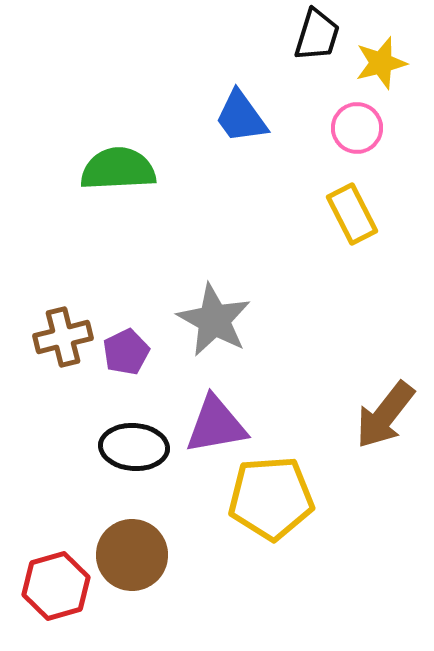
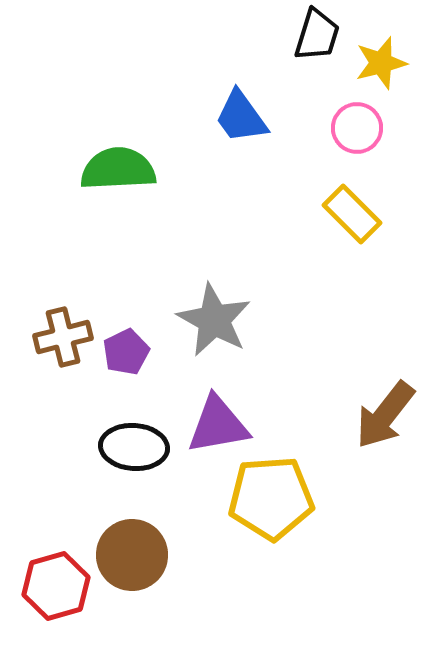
yellow rectangle: rotated 18 degrees counterclockwise
purple triangle: moved 2 px right
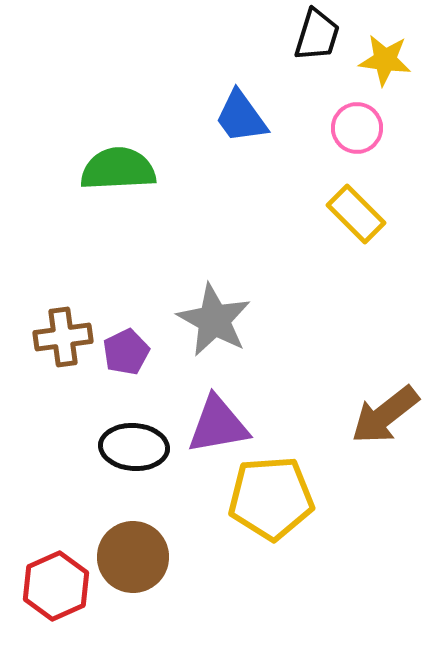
yellow star: moved 4 px right, 3 px up; rotated 22 degrees clockwise
yellow rectangle: moved 4 px right
brown cross: rotated 6 degrees clockwise
brown arrow: rotated 14 degrees clockwise
brown circle: moved 1 px right, 2 px down
red hexagon: rotated 8 degrees counterclockwise
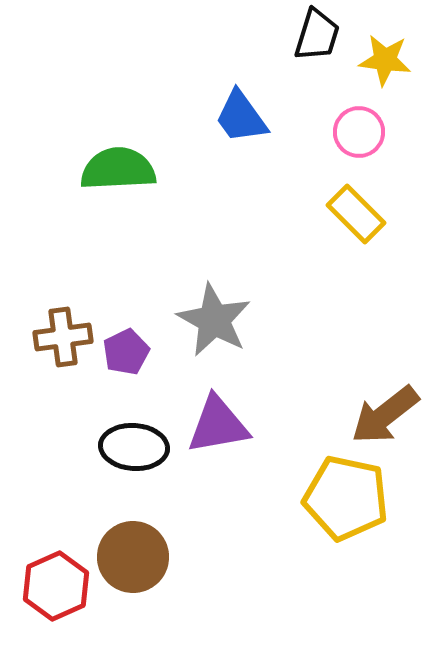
pink circle: moved 2 px right, 4 px down
yellow pentagon: moved 75 px right; rotated 16 degrees clockwise
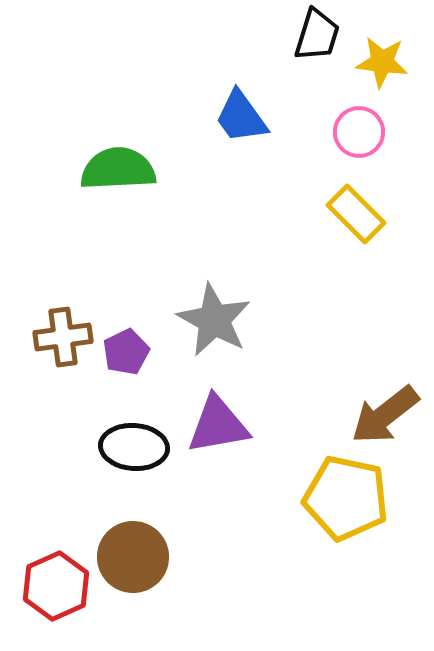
yellow star: moved 3 px left, 2 px down
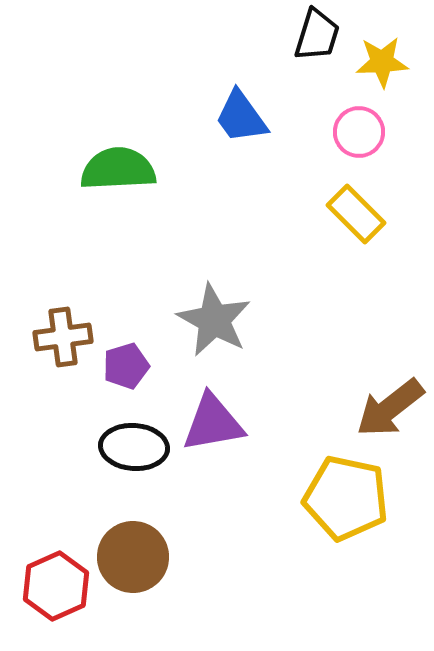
yellow star: rotated 10 degrees counterclockwise
purple pentagon: moved 14 px down; rotated 9 degrees clockwise
brown arrow: moved 5 px right, 7 px up
purple triangle: moved 5 px left, 2 px up
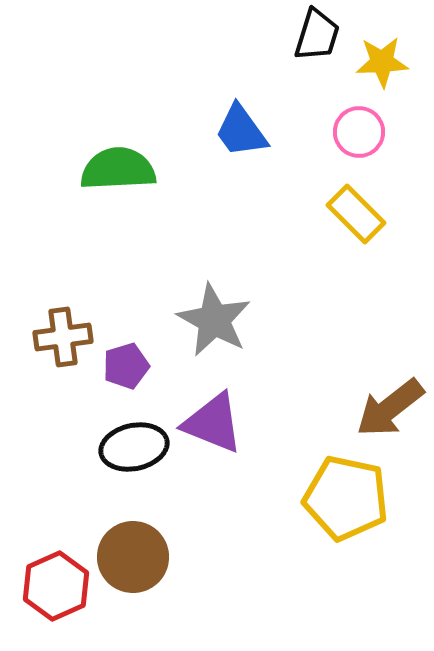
blue trapezoid: moved 14 px down
purple triangle: rotated 32 degrees clockwise
black ellipse: rotated 16 degrees counterclockwise
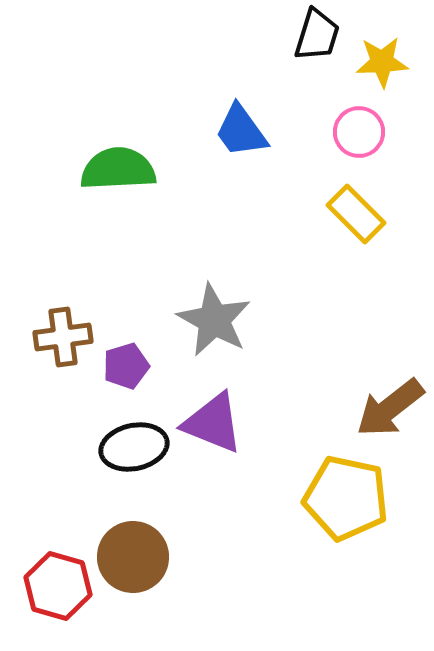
red hexagon: moved 2 px right; rotated 20 degrees counterclockwise
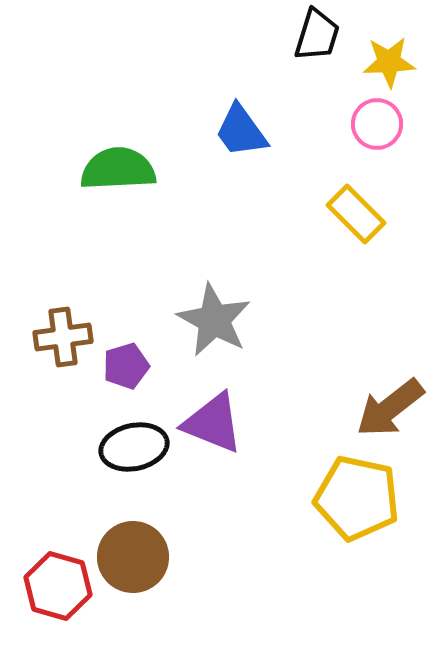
yellow star: moved 7 px right
pink circle: moved 18 px right, 8 px up
yellow pentagon: moved 11 px right
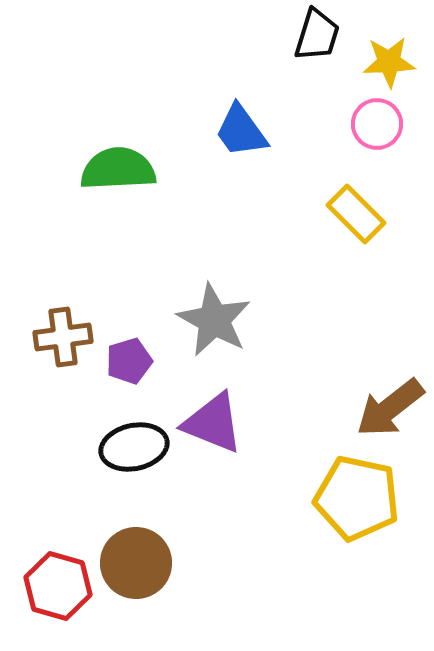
purple pentagon: moved 3 px right, 5 px up
brown circle: moved 3 px right, 6 px down
